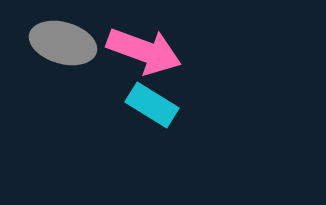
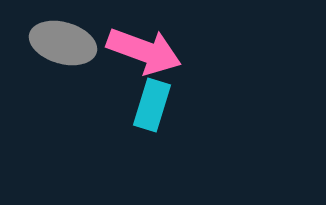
cyan rectangle: rotated 75 degrees clockwise
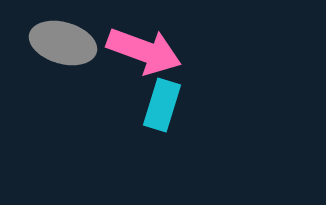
cyan rectangle: moved 10 px right
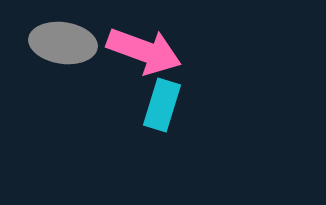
gray ellipse: rotated 8 degrees counterclockwise
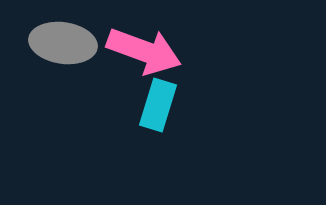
cyan rectangle: moved 4 px left
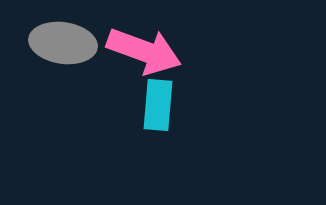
cyan rectangle: rotated 12 degrees counterclockwise
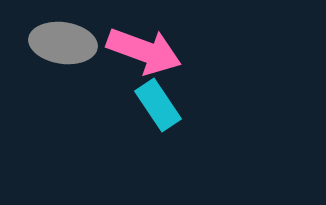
cyan rectangle: rotated 39 degrees counterclockwise
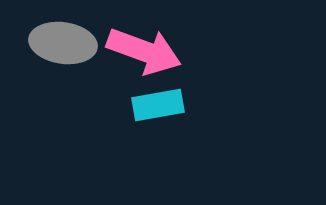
cyan rectangle: rotated 66 degrees counterclockwise
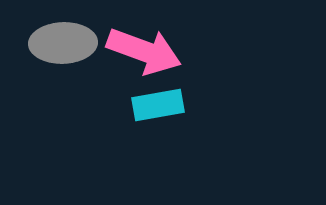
gray ellipse: rotated 10 degrees counterclockwise
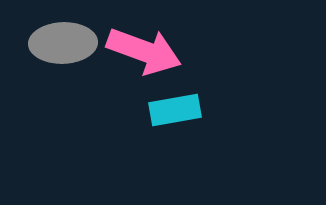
cyan rectangle: moved 17 px right, 5 px down
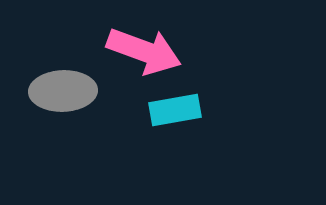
gray ellipse: moved 48 px down
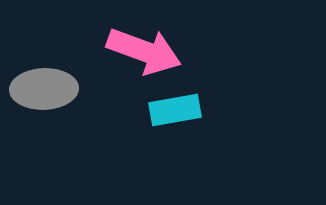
gray ellipse: moved 19 px left, 2 px up
